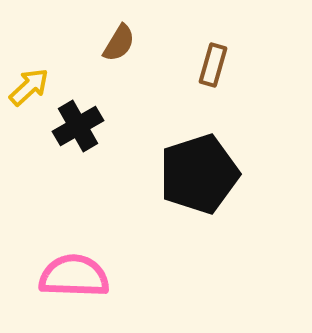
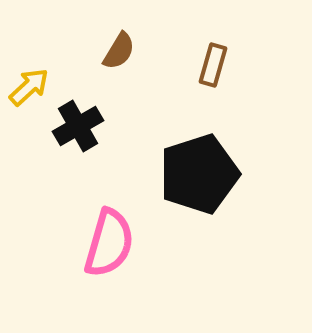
brown semicircle: moved 8 px down
pink semicircle: moved 35 px right, 33 px up; rotated 104 degrees clockwise
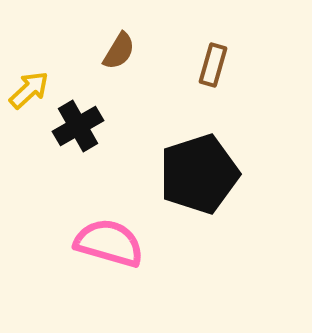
yellow arrow: moved 3 px down
pink semicircle: rotated 90 degrees counterclockwise
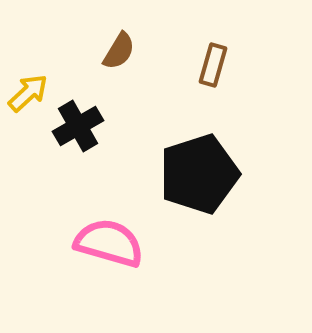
yellow arrow: moved 1 px left, 3 px down
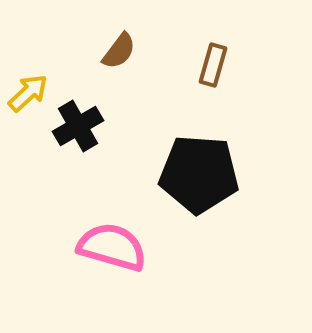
brown semicircle: rotated 6 degrees clockwise
black pentagon: rotated 22 degrees clockwise
pink semicircle: moved 3 px right, 4 px down
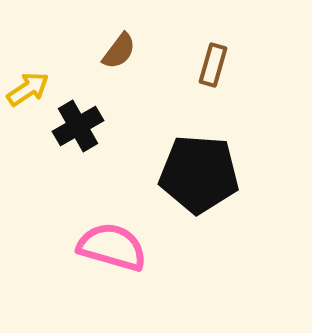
yellow arrow: moved 4 px up; rotated 9 degrees clockwise
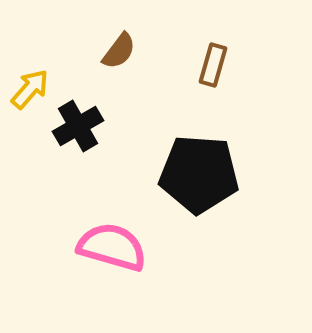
yellow arrow: moved 2 px right; rotated 15 degrees counterclockwise
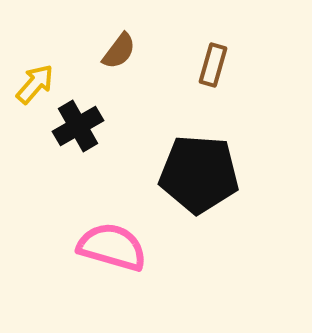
yellow arrow: moved 5 px right, 5 px up
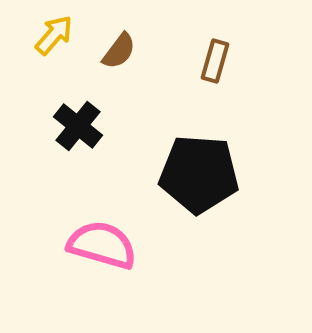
brown rectangle: moved 2 px right, 4 px up
yellow arrow: moved 19 px right, 49 px up
black cross: rotated 21 degrees counterclockwise
pink semicircle: moved 10 px left, 2 px up
